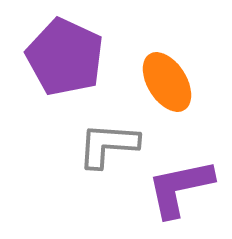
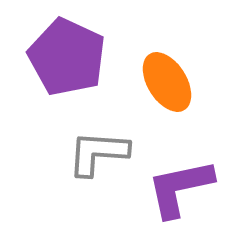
purple pentagon: moved 2 px right
gray L-shape: moved 10 px left, 8 px down
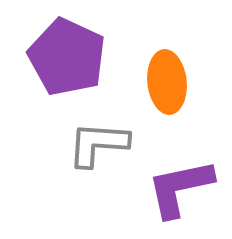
orange ellipse: rotated 26 degrees clockwise
gray L-shape: moved 9 px up
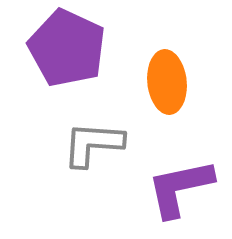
purple pentagon: moved 9 px up
gray L-shape: moved 5 px left
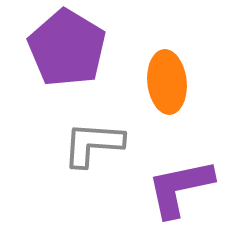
purple pentagon: rotated 6 degrees clockwise
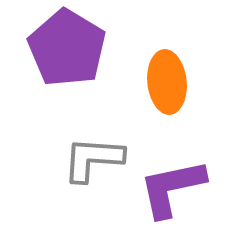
gray L-shape: moved 15 px down
purple L-shape: moved 8 px left
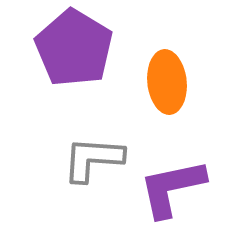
purple pentagon: moved 7 px right
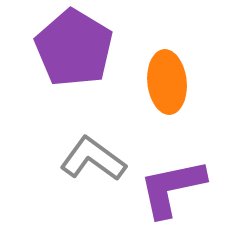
gray L-shape: rotated 32 degrees clockwise
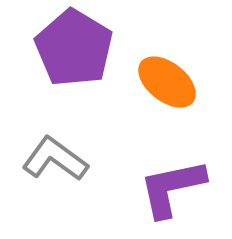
orange ellipse: rotated 46 degrees counterclockwise
gray L-shape: moved 38 px left
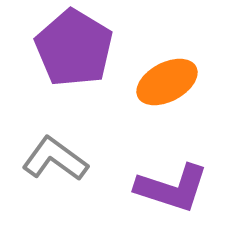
orange ellipse: rotated 66 degrees counterclockwise
purple L-shape: rotated 150 degrees counterclockwise
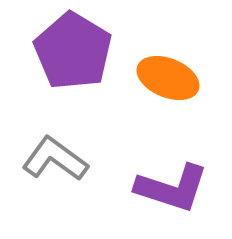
purple pentagon: moved 1 px left, 3 px down
orange ellipse: moved 1 px right, 4 px up; rotated 50 degrees clockwise
